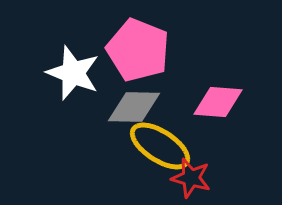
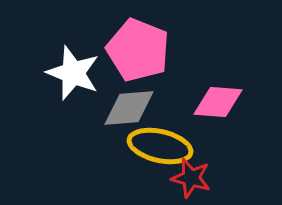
gray diamond: moved 5 px left, 1 px down; rotated 6 degrees counterclockwise
yellow ellipse: rotated 20 degrees counterclockwise
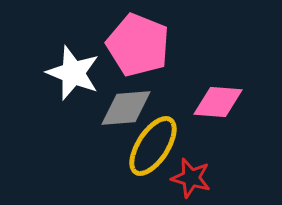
pink pentagon: moved 5 px up
gray diamond: moved 3 px left
yellow ellipse: moved 7 px left; rotated 70 degrees counterclockwise
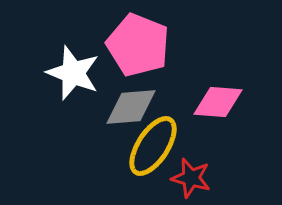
gray diamond: moved 5 px right, 1 px up
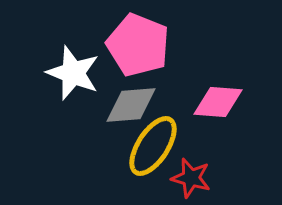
gray diamond: moved 2 px up
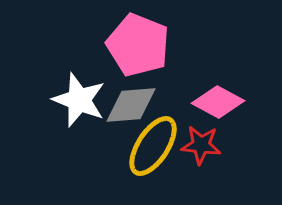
white star: moved 6 px right, 27 px down
pink diamond: rotated 24 degrees clockwise
red star: moved 10 px right, 33 px up; rotated 9 degrees counterclockwise
